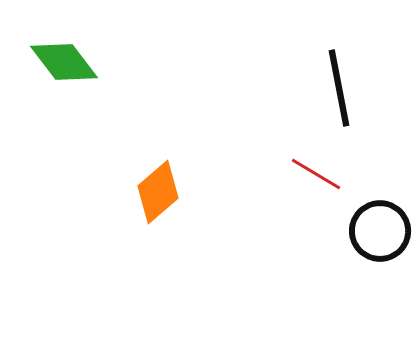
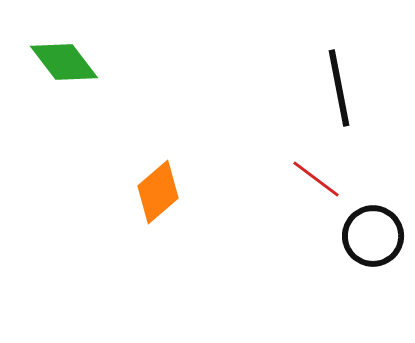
red line: moved 5 px down; rotated 6 degrees clockwise
black circle: moved 7 px left, 5 px down
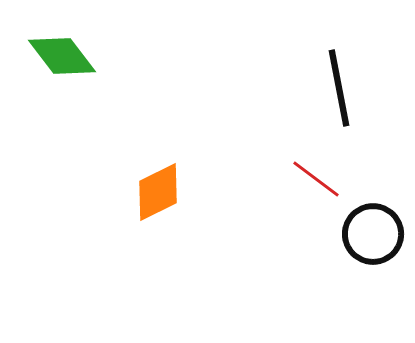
green diamond: moved 2 px left, 6 px up
orange diamond: rotated 14 degrees clockwise
black circle: moved 2 px up
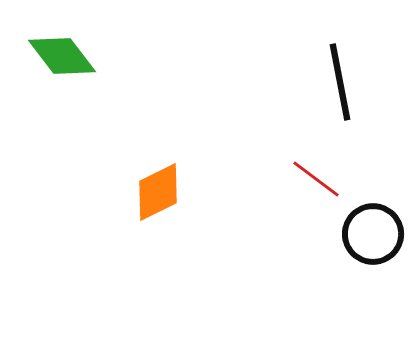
black line: moved 1 px right, 6 px up
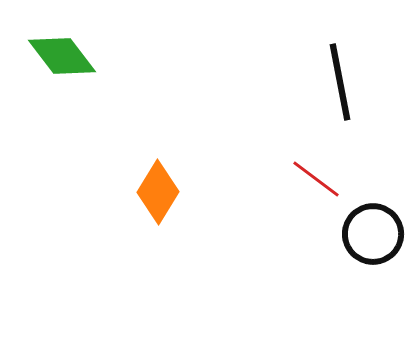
orange diamond: rotated 32 degrees counterclockwise
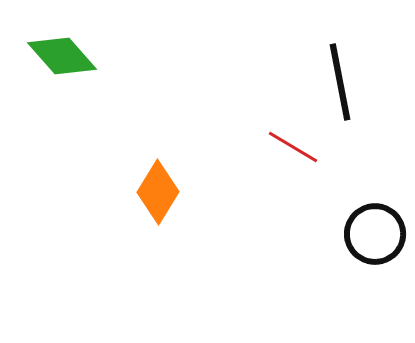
green diamond: rotated 4 degrees counterclockwise
red line: moved 23 px left, 32 px up; rotated 6 degrees counterclockwise
black circle: moved 2 px right
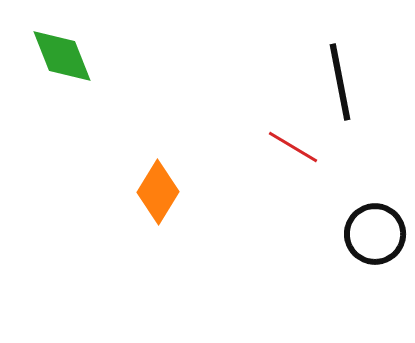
green diamond: rotated 20 degrees clockwise
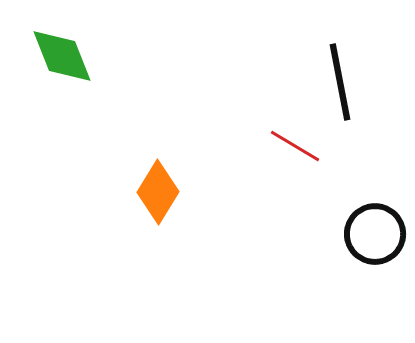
red line: moved 2 px right, 1 px up
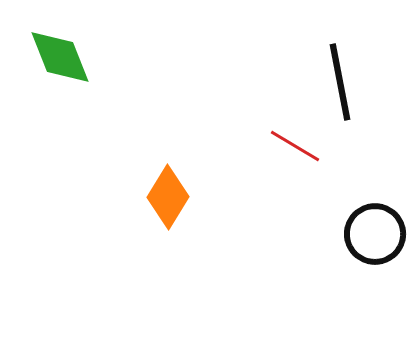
green diamond: moved 2 px left, 1 px down
orange diamond: moved 10 px right, 5 px down
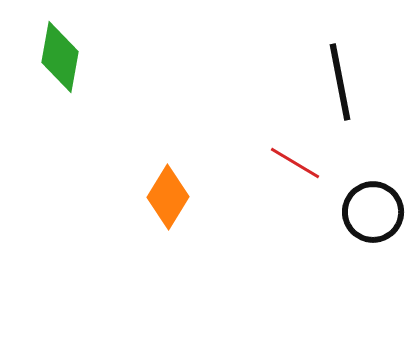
green diamond: rotated 32 degrees clockwise
red line: moved 17 px down
black circle: moved 2 px left, 22 px up
